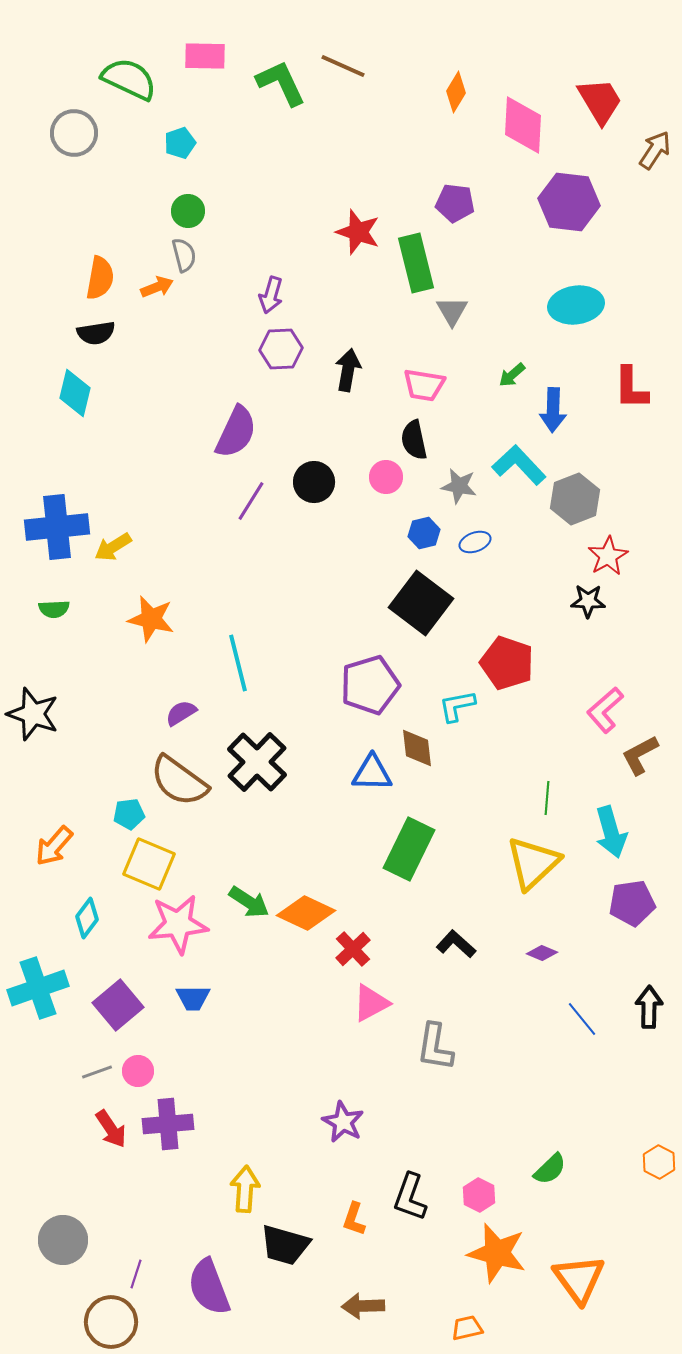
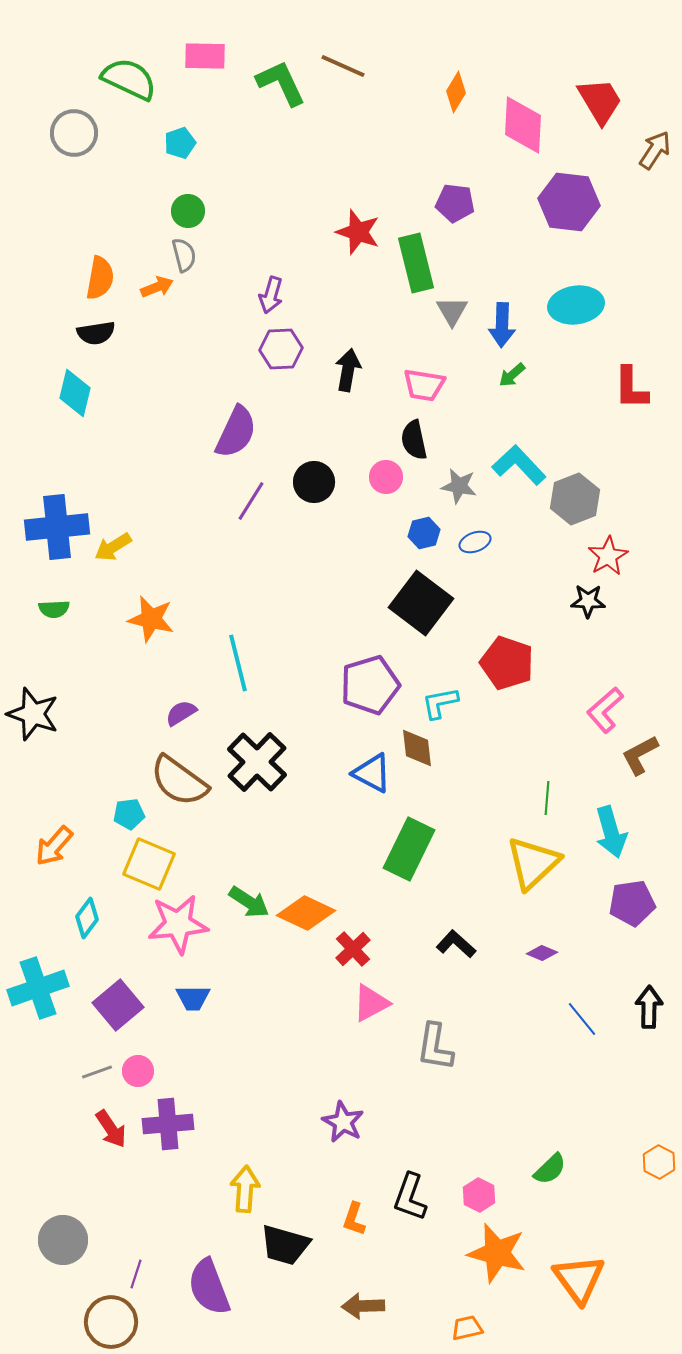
blue arrow at (553, 410): moved 51 px left, 85 px up
cyan L-shape at (457, 706): moved 17 px left, 3 px up
blue triangle at (372, 773): rotated 27 degrees clockwise
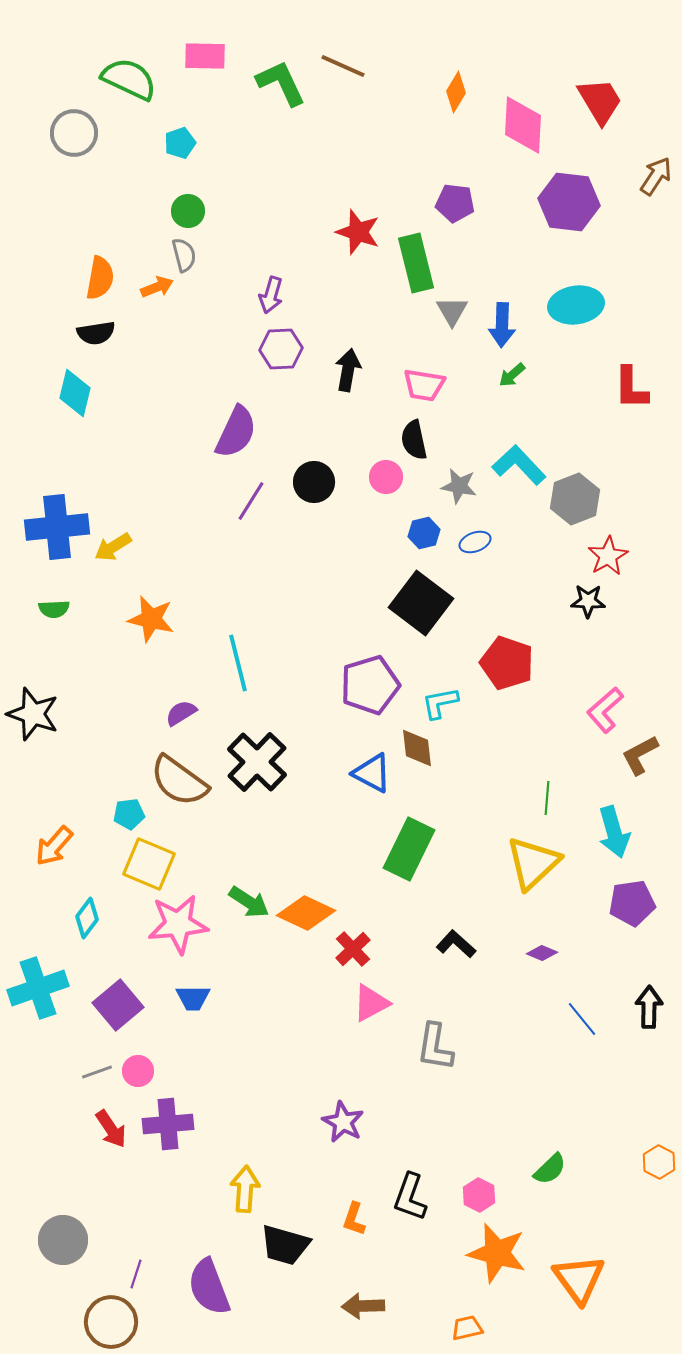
brown arrow at (655, 150): moved 1 px right, 26 px down
cyan arrow at (611, 832): moved 3 px right
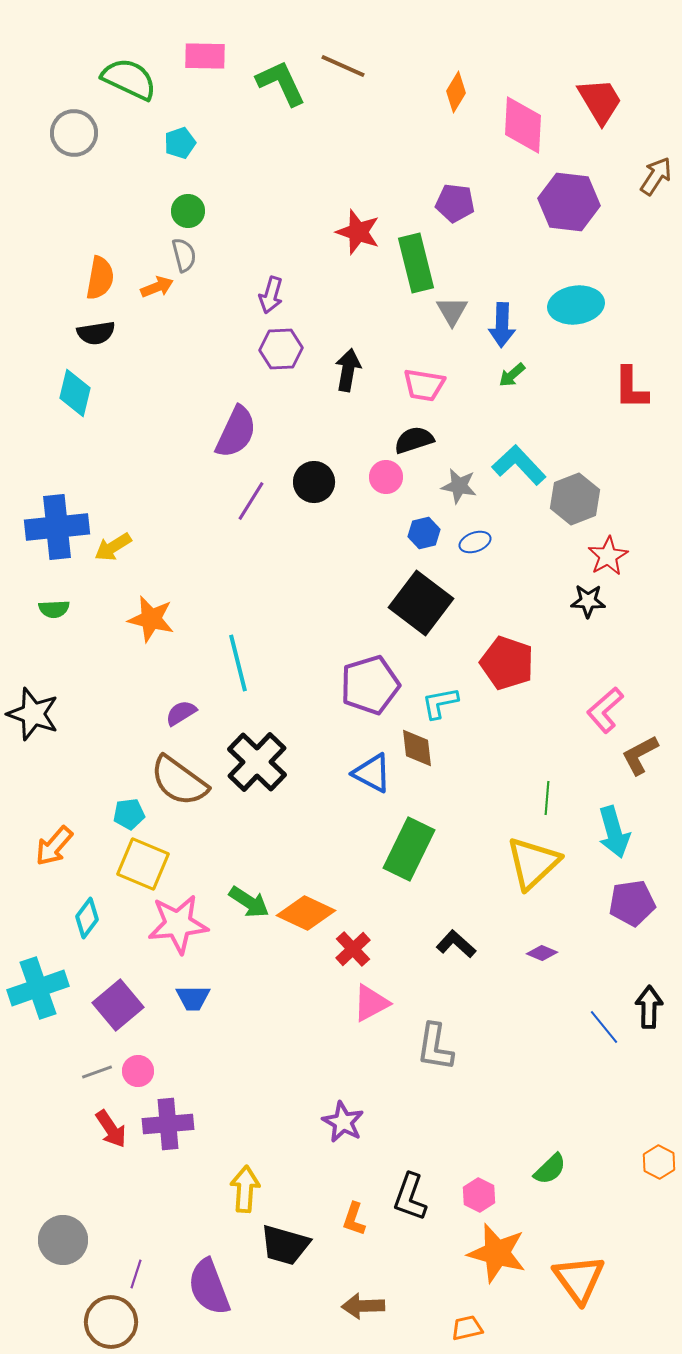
black semicircle at (414, 440): rotated 84 degrees clockwise
yellow square at (149, 864): moved 6 px left
blue line at (582, 1019): moved 22 px right, 8 px down
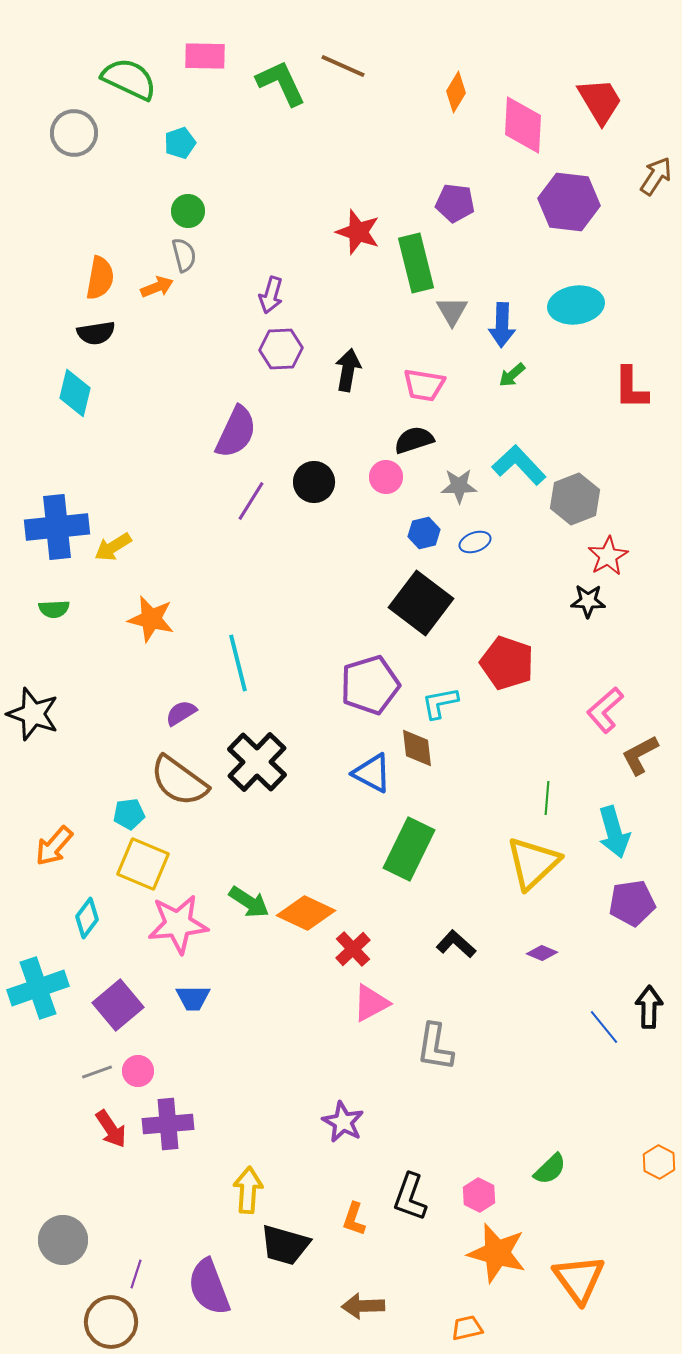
gray star at (459, 486): rotated 12 degrees counterclockwise
yellow arrow at (245, 1189): moved 3 px right, 1 px down
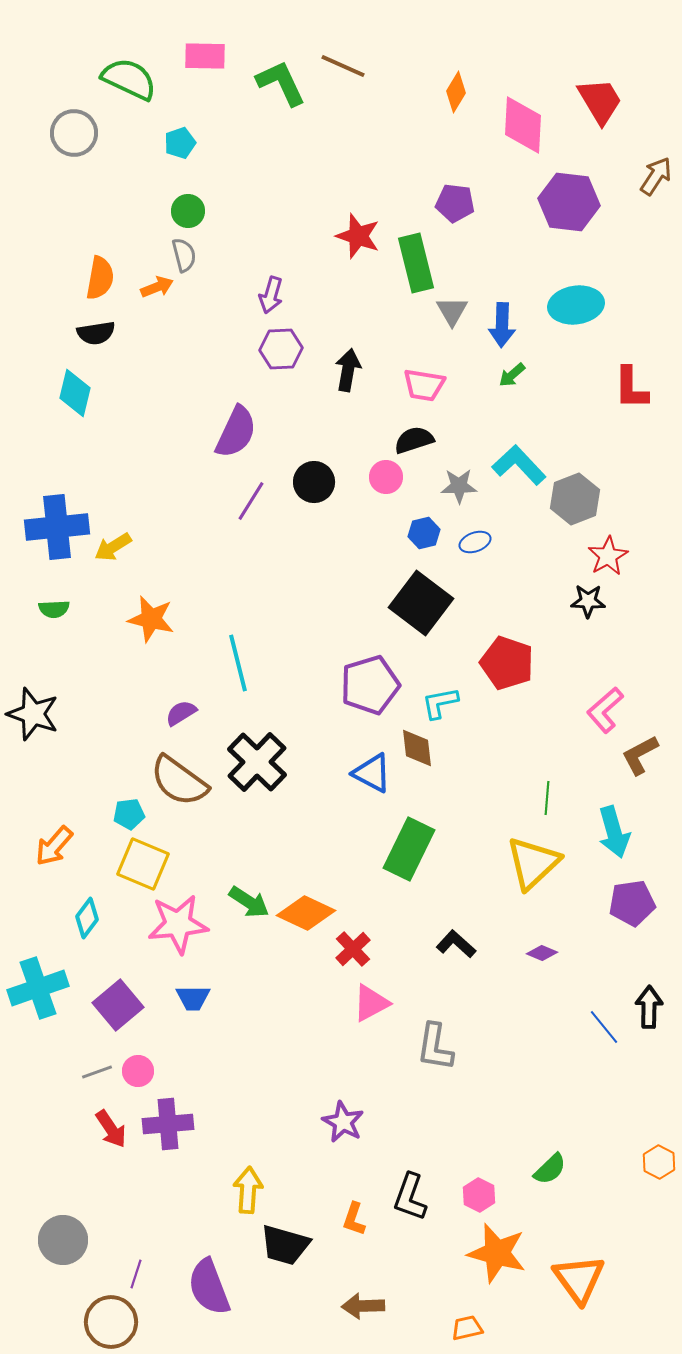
red star at (358, 232): moved 4 px down
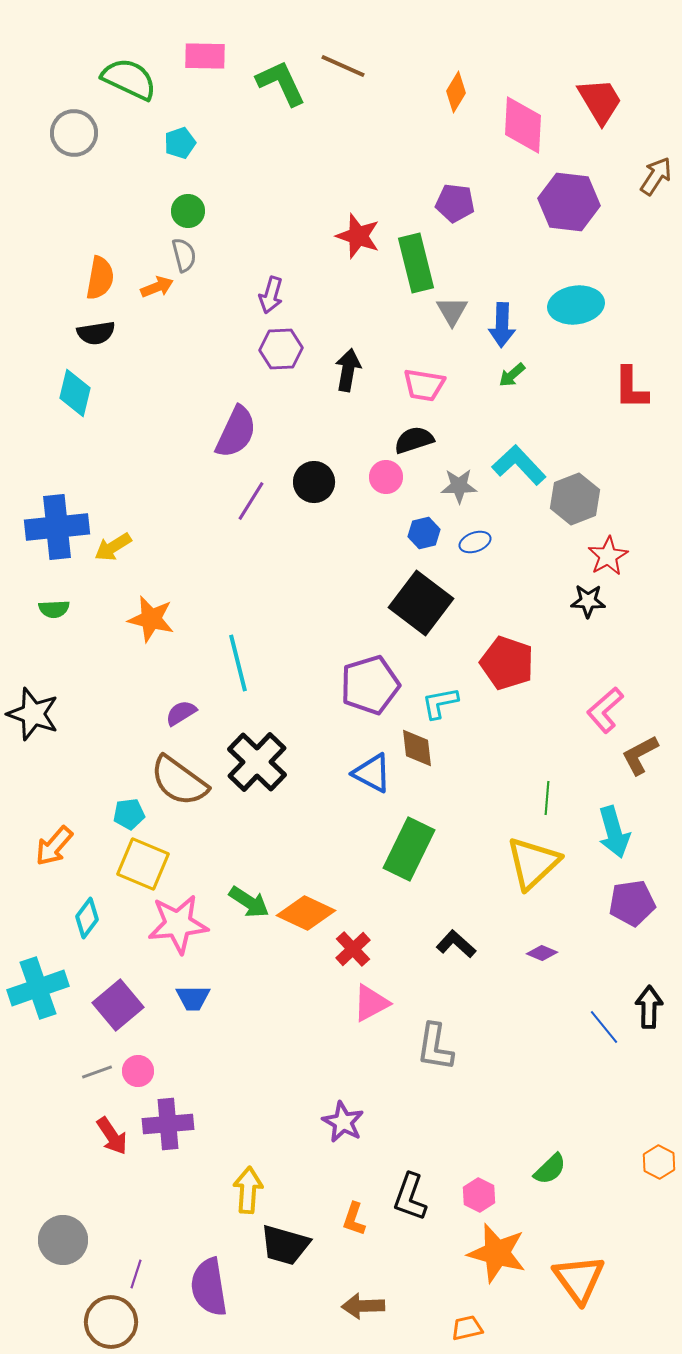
red arrow at (111, 1129): moved 1 px right, 7 px down
purple semicircle at (209, 1287): rotated 12 degrees clockwise
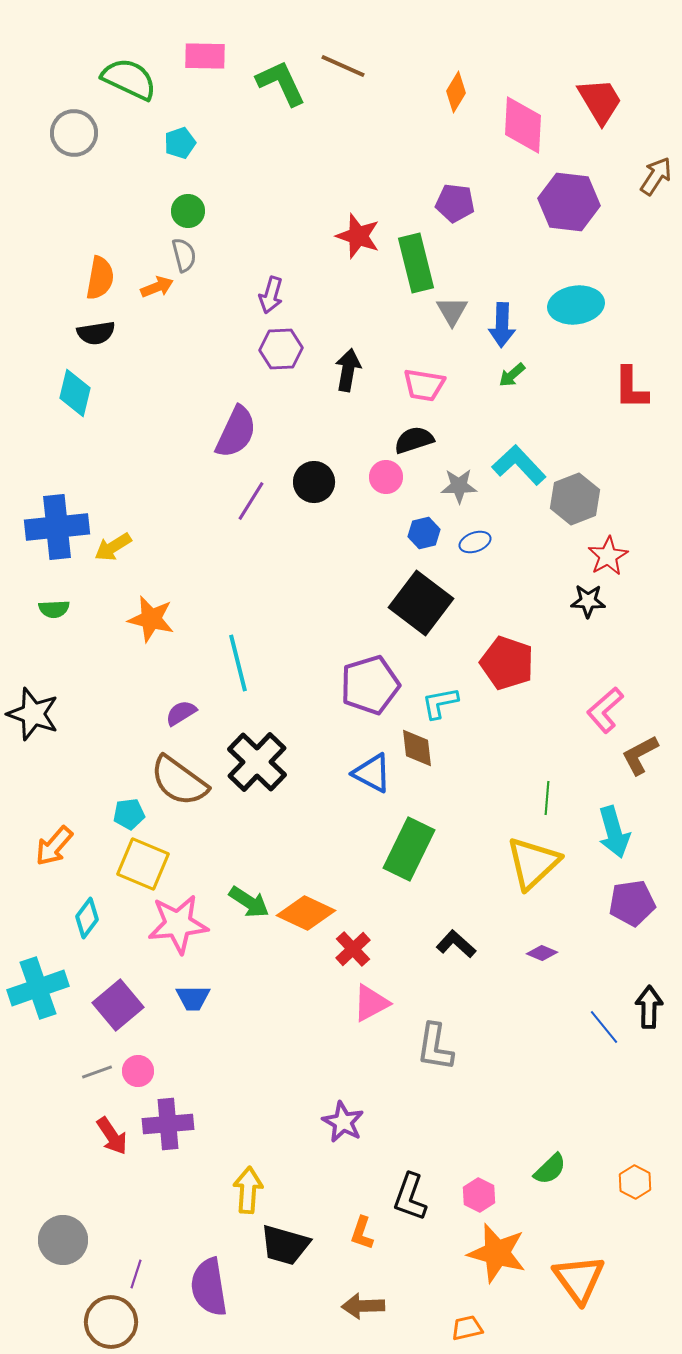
orange hexagon at (659, 1162): moved 24 px left, 20 px down
orange L-shape at (354, 1219): moved 8 px right, 14 px down
